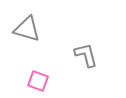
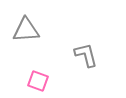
gray triangle: moved 1 px left, 1 px down; rotated 20 degrees counterclockwise
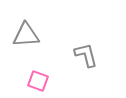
gray triangle: moved 5 px down
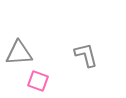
gray triangle: moved 7 px left, 18 px down
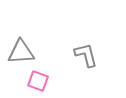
gray triangle: moved 2 px right, 1 px up
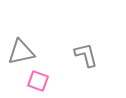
gray triangle: rotated 8 degrees counterclockwise
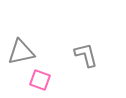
pink square: moved 2 px right, 1 px up
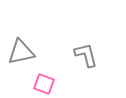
pink square: moved 4 px right, 4 px down
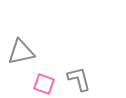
gray L-shape: moved 7 px left, 24 px down
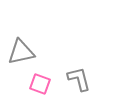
pink square: moved 4 px left
